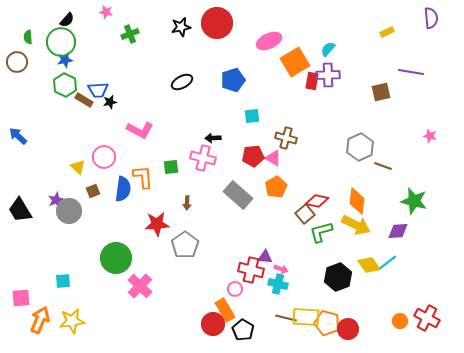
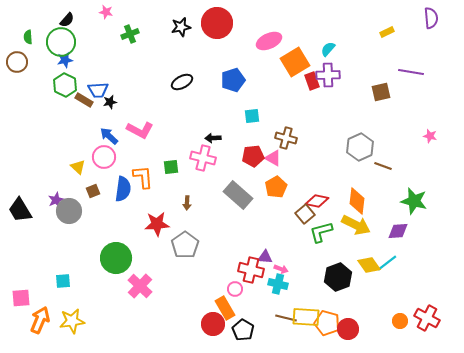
red rectangle at (312, 81): rotated 30 degrees counterclockwise
blue arrow at (18, 136): moved 91 px right
orange rectangle at (225, 310): moved 2 px up
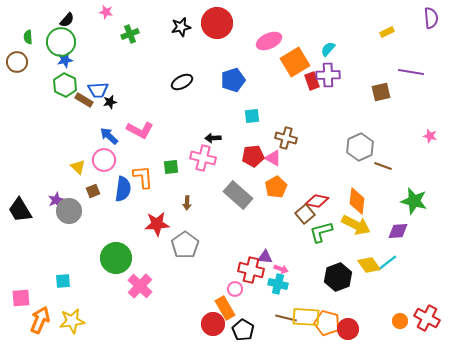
pink circle at (104, 157): moved 3 px down
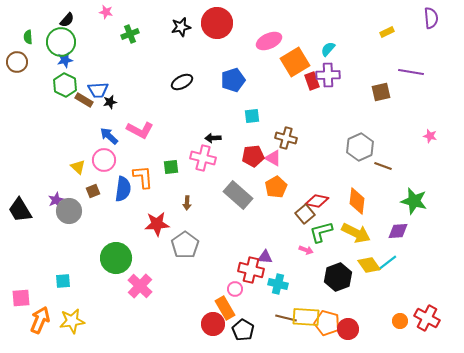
yellow arrow at (356, 225): moved 8 px down
pink arrow at (281, 269): moved 25 px right, 19 px up
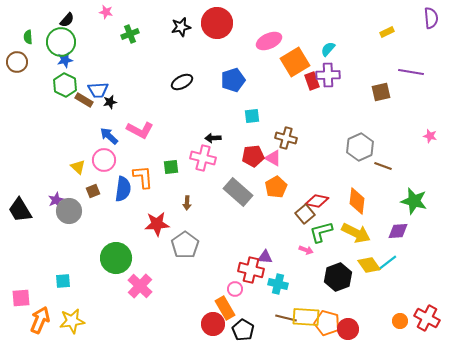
gray rectangle at (238, 195): moved 3 px up
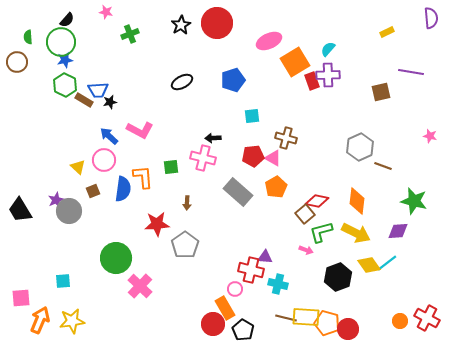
black star at (181, 27): moved 2 px up; rotated 18 degrees counterclockwise
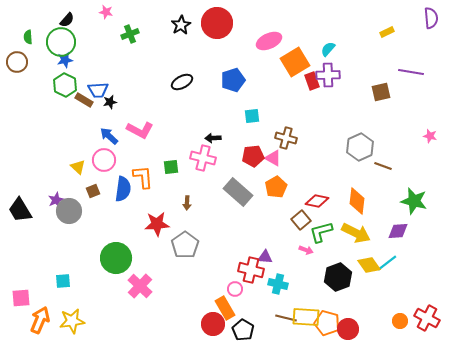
brown square at (305, 214): moved 4 px left, 6 px down
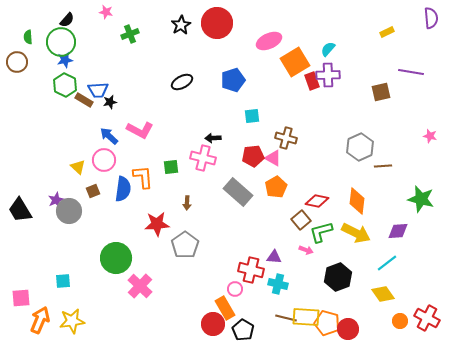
brown line at (383, 166): rotated 24 degrees counterclockwise
green star at (414, 201): moved 7 px right, 2 px up
purple triangle at (265, 257): moved 9 px right
yellow diamond at (369, 265): moved 14 px right, 29 px down
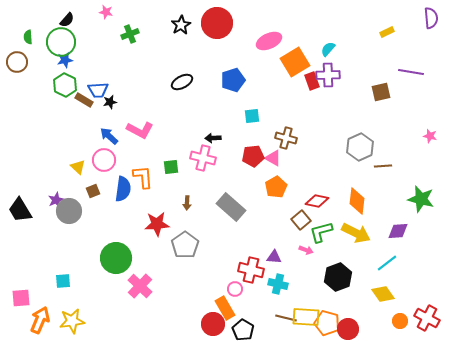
gray rectangle at (238, 192): moved 7 px left, 15 px down
